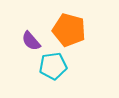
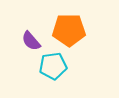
orange pentagon: rotated 16 degrees counterclockwise
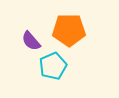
cyan pentagon: rotated 16 degrees counterclockwise
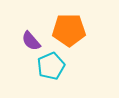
cyan pentagon: moved 2 px left
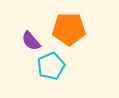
orange pentagon: moved 1 px up
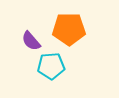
cyan pentagon: rotated 20 degrees clockwise
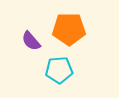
cyan pentagon: moved 8 px right, 4 px down
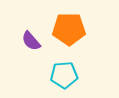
cyan pentagon: moved 5 px right, 5 px down
